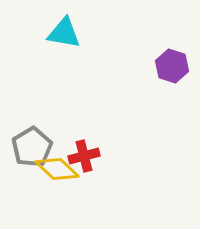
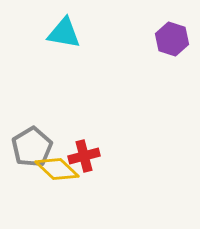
purple hexagon: moved 27 px up
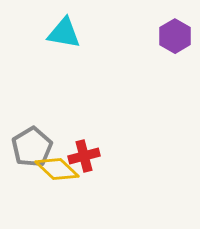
purple hexagon: moved 3 px right, 3 px up; rotated 12 degrees clockwise
